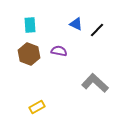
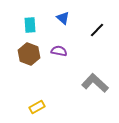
blue triangle: moved 13 px left, 6 px up; rotated 16 degrees clockwise
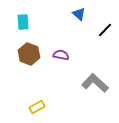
blue triangle: moved 16 px right, 4 px up
cyan rectangle: moved 7 px left, 3 px up
black line: moved 8 px right
purple semicircle: moved 2 px right, 4 px down
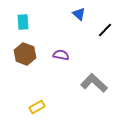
brown hexagon: moved 4 px left
gray L-shape: moved 1 px left
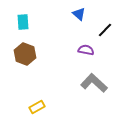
purple semicircle: moved 25 px right, 5 px up
